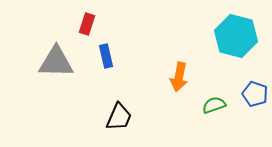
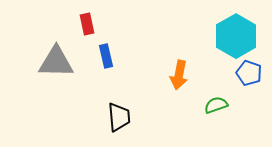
red rectangle: rotated 30 degrees counterclockwise
cyan hexagon: rotated 15 degrees clockwise
orange arrow: moved 2 px up
blue pentagon: moved 6 px left, 21 px up
green semicircle: moved 2 px right
black trapezoid: rotated 28 degrees counterclockwise
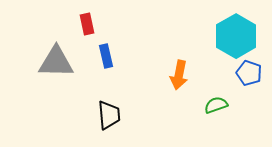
black trapezoid: moved 10 px left, 2 px up
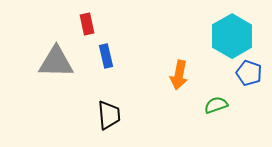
cyan hexagon: moved 4 px left
